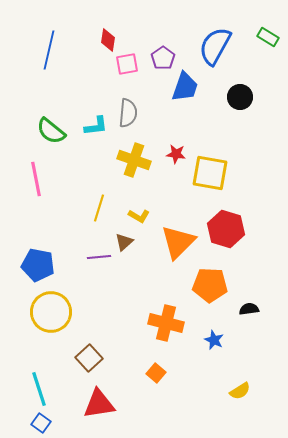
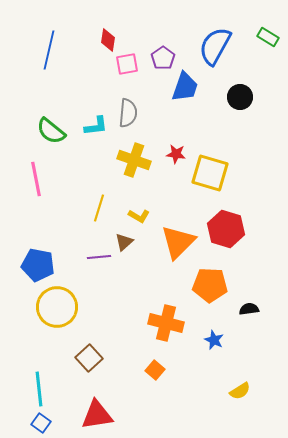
yellow square: rotated 6 degrees clockwise
yellow circle: moved 6 px right, 5 px up
orange square: moved 1 px left, 3 px up
cyan line: rotated 12 degrees clockwise
red triangle: moved 2 px left, 11 px down
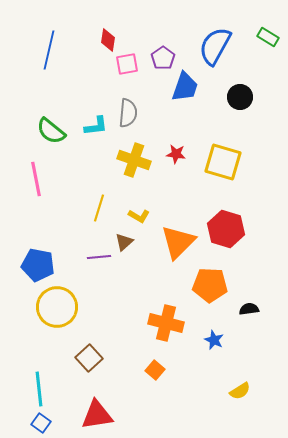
yellow square: moved 13 px right, 11 px up
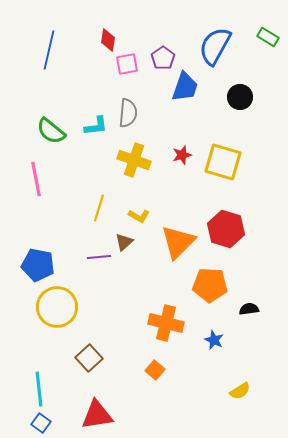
red star: moved 6 px right, 1 px down; rotated 24 degrees counterclockwise
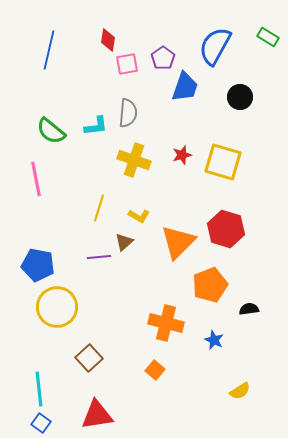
orange pentagon: rotated 24 degrees counterclockwise
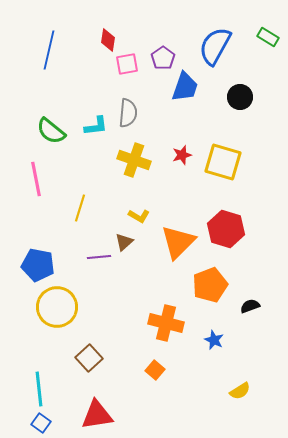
yellow line: moved 19 px left
black semicircle: moved 1 px right, 3 px up; rotated 12 degrees counterclockwise
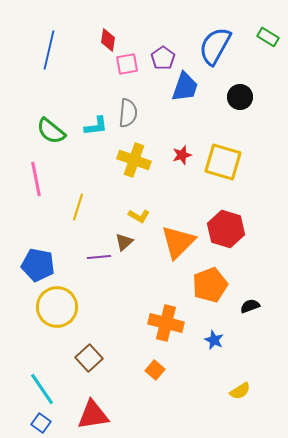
yellow line: moved 2 px left, 1 px up
cyan line: moved 3 px right; rotated 28 degrees counterclockwise
red triangle: moved 4 px left
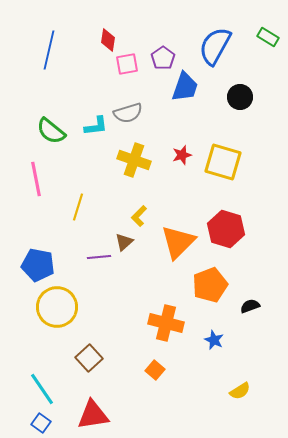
gray semicircle: rotated 68 degrees clockwise
yellow L-shape: rotated 105 degrees clockwise
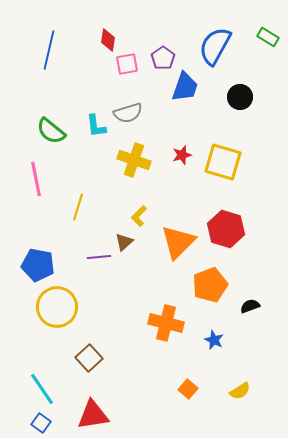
cyan L-shape: rotated 90 degrees clockwise
orange square: moved 33 px right, 19 px down
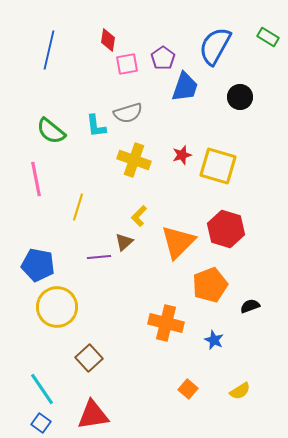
yellow square: moved 5 px left, 4 px down
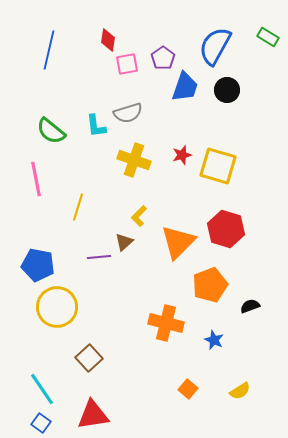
black circle: moved 13 px left, 7 px up
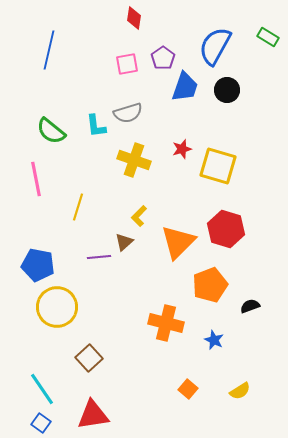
red diamond: moved 26 px right, 22 px up
red star: moved 6 px up
